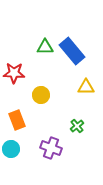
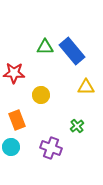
cyan circle: moved 2 px up
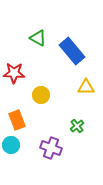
green triangle: moved 7 px left, 9 px up; rotated 30 degrees clockwise
cyan circle: moved 2 px up
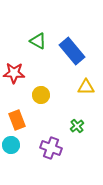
green triangle: moved 3 px down
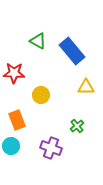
cyan circle: moved 1 px down
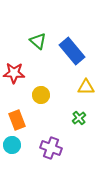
green triangle: rotated 12 degrees clockwise
green cross: moved 2 px right, 8 px up
cyan circle: moved 1 px right, 1 px up
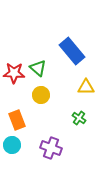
green triangle: moved 27 px down
green cross: rotated 16 degrees counterclockwise
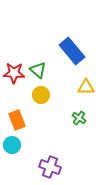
green triangle: moved 2 px down
purple cross: moved 1 px left, 19 px down
